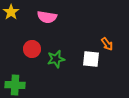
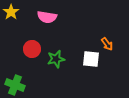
green cross: rotated 18 degrees clockwise
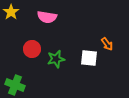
white square: moved 2 px left, 1 px up
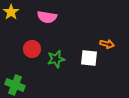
orange arrow: rotated 40 degrees counterclockwise
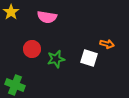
white square: rotated 12 degrees clockwise
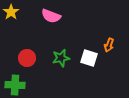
pink semicircle: moved 4 px right, 1 px up; rotated 12 degrees clockwise
orange arrow: moved 2 px right, 1 px down; rotated 96 degrees clockwise
red circle: moved 5 px left, 9 px down
green star: moved 5 px right, 1 px up
green cross: rotated 18 degrees counterclockwise
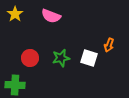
yellow star: moved 4 px right, 2 px down
red circle: moved 3 px right
